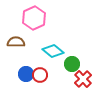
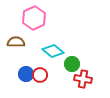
red cross: rotated 36 degrees counterclockwise
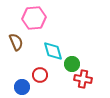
pink hexagon: rotated 20 degrees clockwise
brown semicircle: rotated 66 degrees clockwise
cyan diamond: rotated 35 degrees clockwise
blue circle: moved 4 px left, 13 px down
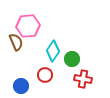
pink hexagon: moved 6 px left, 8 px down
cyan diamond: rotated 50 degrees clockwise
green circle: moved 5 px up
red circle: moved 5 px right
blue circle: moved 1 px left, 1 px up
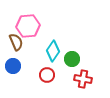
red circle: moved 2 px right
blue circle: moved 8 px left, 20 px up
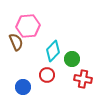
cyan diamond: rotated 10 degrees clockwise
blue circle: moved 10 px right, 21 px down
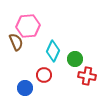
cyan diamond: rotated 20 degrees counterclockwise
green circle: moved 3 px right
red circle: moved 3 px left
red cross: moved 4 px right, 3 px up
blue circle: moved 2 px right, 1 px down
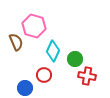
pink hexagon: moved 6 px right; rotated 20 degrees clockwise
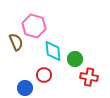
cyan diamond: rotated 30 degrees counterclockwise
red cross: moved 2 px right, 1 px down
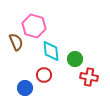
cyan diamond: moved 2 px left
